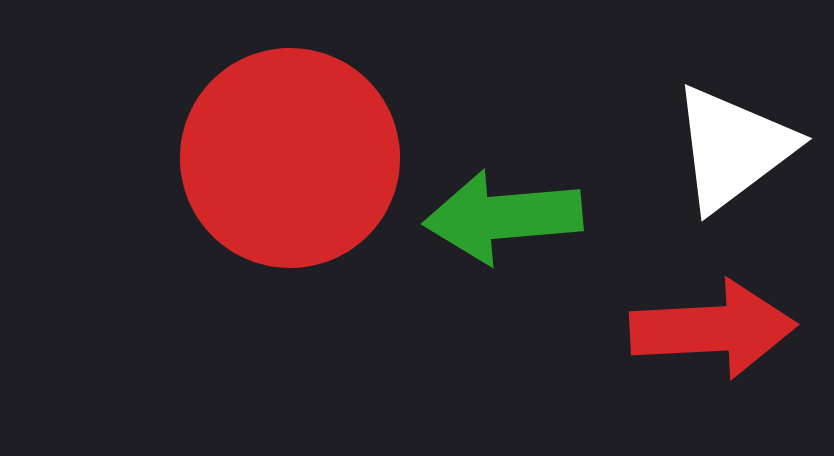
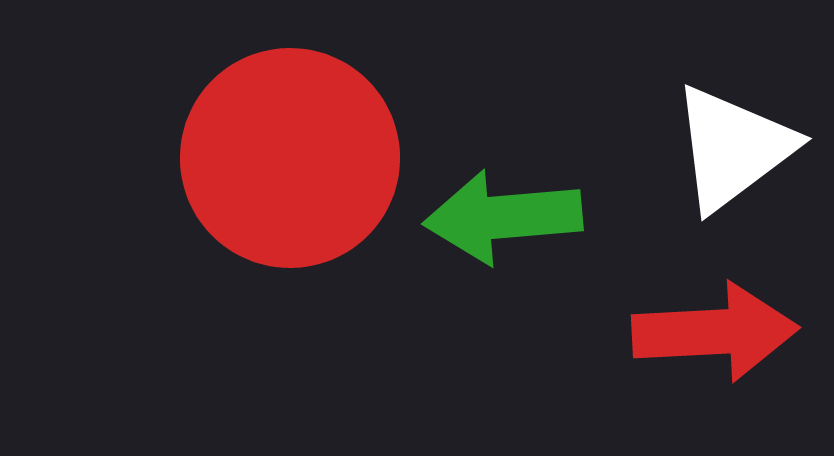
red arrow: moved 2 px right, 3 px down
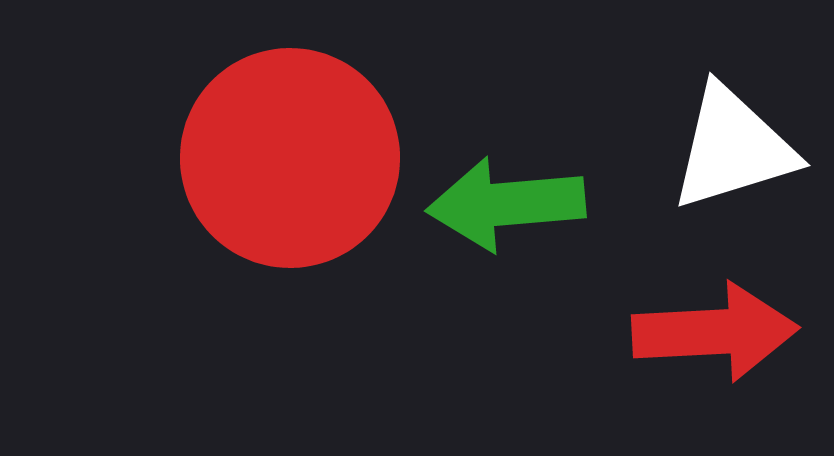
white triangle: rotated 20 degrees clockwise
green arrow: moved 3 px right, 13 px up
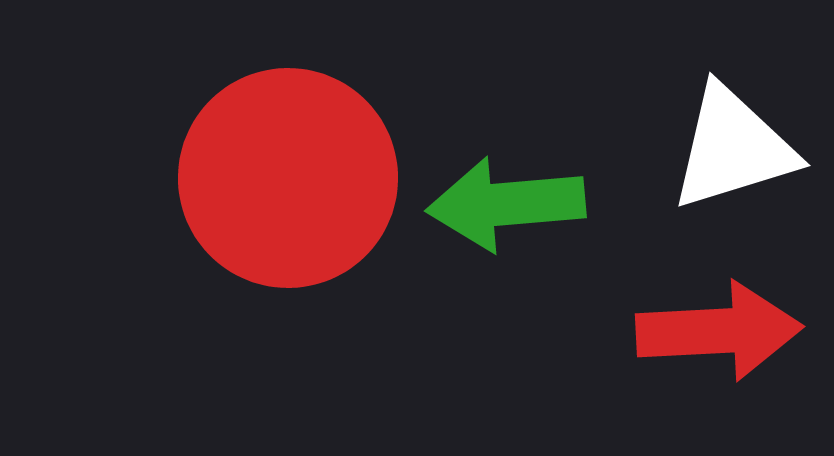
red circle: moved 2 px left, 20 px down
red arrow: moved 4 px right, 1 px up
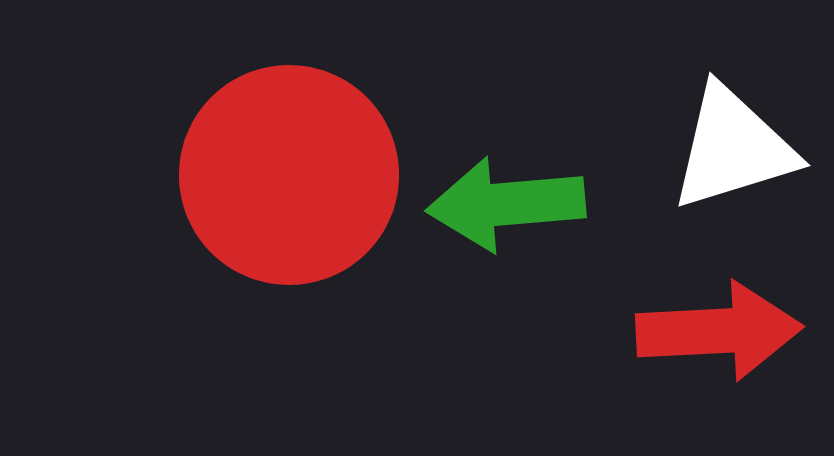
red circle: moved 1 px right, 3 px up
